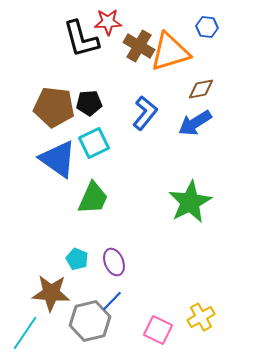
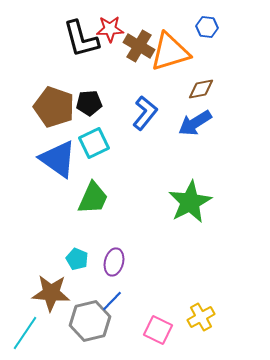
red star: moved 2 px right, 7 px down
brown pentagon: rotated 12 degrees clockwise
purple ellipse: rotated 36 degrees clockwise
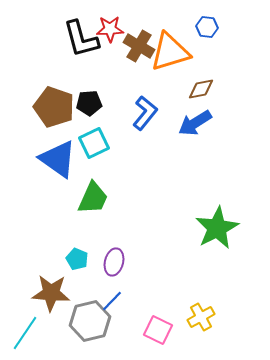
green star: moved 27 px right, 26 px down
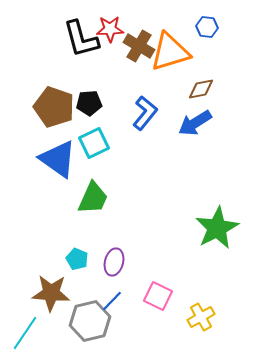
pink square: moved 34 px up
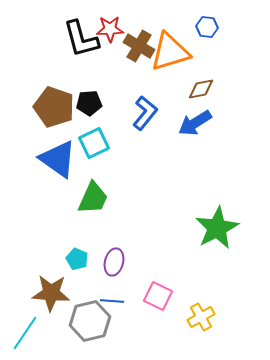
blue line: rotated 50 degrees clockwise
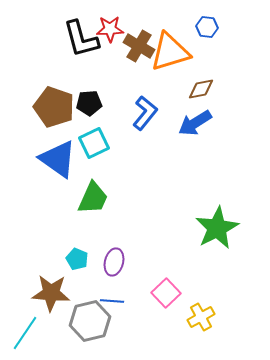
pink square: moved 8 px right, 3 px up; rotated 20 degrees clockwise
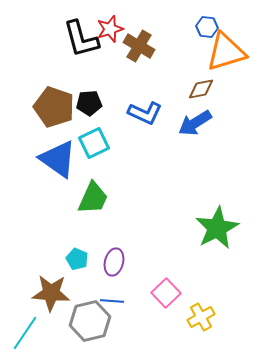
red star: rotated 16 degrees counterclockwise
orange triangle: moved 56 px right
blue L-shape: rotated 76 degrees clockwise
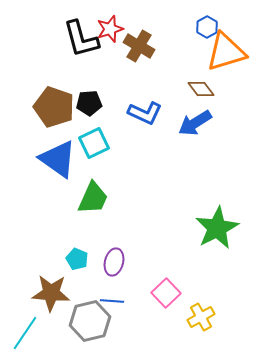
blue hexagon: rotated 25 degrees clockwise
brown diamond: rotated 64 degrees clockwise
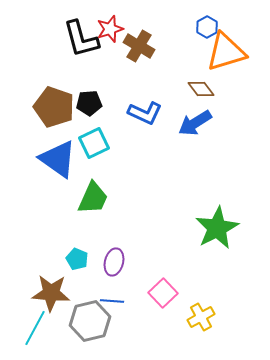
pink square: moved 3 px left
cyan line: moved 10 px right, 5 px up; rotated 6 degrees counterclockwise
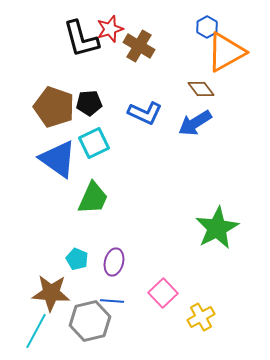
orange triangle: rotated 12 degrees counterclockwise
cyan line: moved 1 px right, 3 px down
